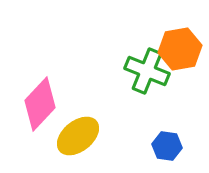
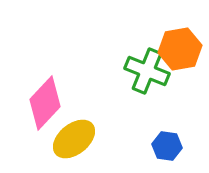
pink diamond: moved 5 px right, 1 px up
yellow ellipse: moved 4 px left, 3 px down
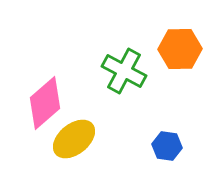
orange hexagon: rotated 9 degrees clockwise
green cross: moved 23 px left; rotated 6 degrees clockwise
pink diamond: rotated 6 degrees clockwise
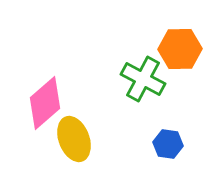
green cross: moved 19 px right, 8 px down
yellow ellipse: rotated 72 degrees counterclockwise
blue hexagon: moved 1 px right, 2 px up
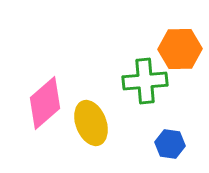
green cross: moved 2 px right, 2 px down; rotated 33 degrees counterclockwise
yellow ellipse: moved 17 px right, 16 px up
blue hexagon: moved 2 px right
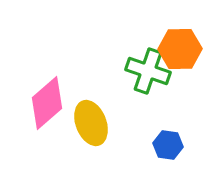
green cross: moved 3 px right, 10 px up; rotated 24 degrees clockwise
pink diamond: moved 2 px right
blue hexagon: moved 2 px left, 1 px down
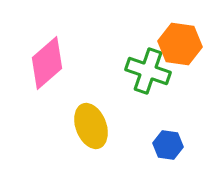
orange hexagon: moved 5 px up; rotated 9 degrees clockwise
pink diamond: moved 40 px up
yellow ellipse: moved 3 px down
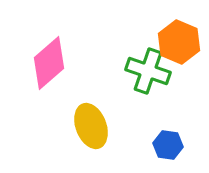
orange hexagon: moved 1 px left, 2 px up; rotated 15 degrees clockwise
pink diamond: moved 2 px right
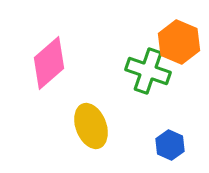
blue hexagon: moved 2 px right; rotated 16 degrees clockwise
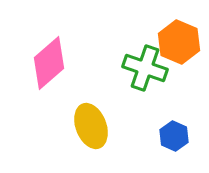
green cross: moved 3 px left, 3 px up
blue hexagon: moved 4 px right, 9 px up
